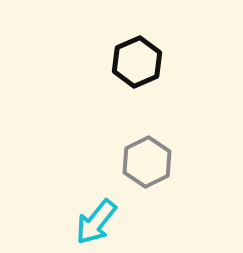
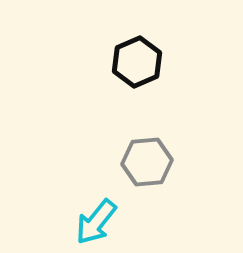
gray hexagon: rotated 21 degrees clockwise
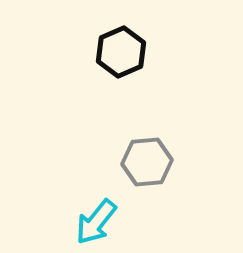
black hexagon: moved 16 px left, 10 px up
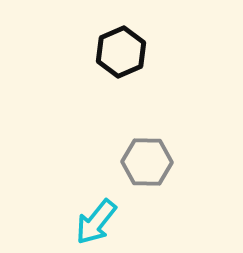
gray hexagon: rotated 6 degrees clockwise
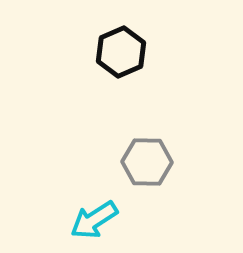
cyan arrow: moved 2 px left, 2 px up; rotated 18 degrees clockwise
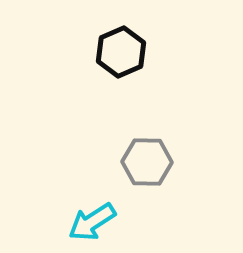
cyan arrow: moved 2 px left, 2 px down
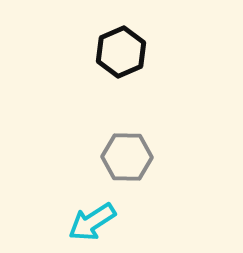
gray hexagon: moved 20 px left, 5 px up
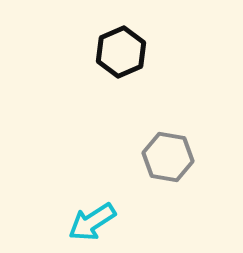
gray hexagon: moved 41 px right; rotated 9 degrees clockwise
